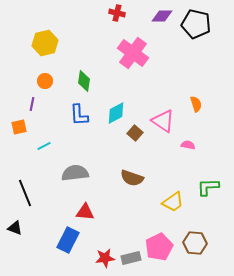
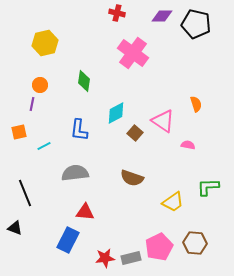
orange circle: moved 5 px left, 4 px down
blue L-shape: moved 15 px down; rotated 10 degrees clockwise
orange square: moved 5 px down
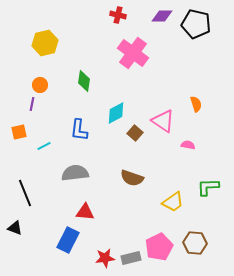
red cross: moved 1 px right, 2 px down
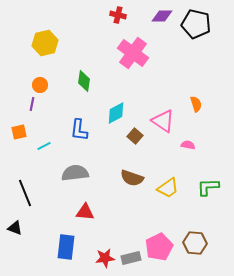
brown square: moved 3 px down
yellow trapezoid: moved 5 px left, 14 px up
blue rectangle: moved 2 px left, 7 px down; rotated 20 degrees counterclockwise
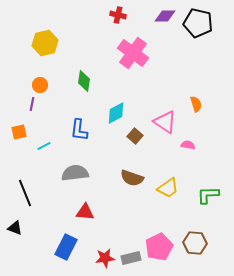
purple diamond: moved 3 px right
black pentagon: moved 2 px right, 1 px up
pink triangle: moved 2 px right, 1 px down
green L-shape: moved 8 px down
blue rectangle: rotated 20 degrees clockwise
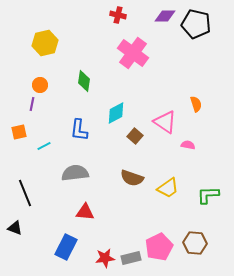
black pentagon: moved 2 px left, 1 px down
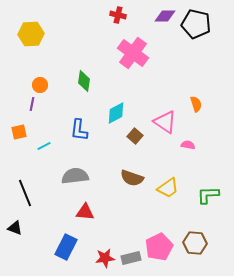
yellow hexagon: moved 14 px left, 9 px up; rotated 10 degrees clockwise
gray semicircle: moved 3 px down
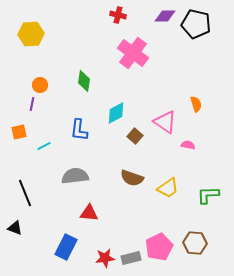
red triangle: moved 4 px right, 1 px down
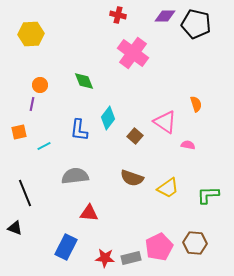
green diamond: rotated 30 degrees counterclockwise
cyan diamond: moved 8 px left, 5 px down; rotated 25 degrees counterclockwise
red star: rotated 12 degrees clockwise
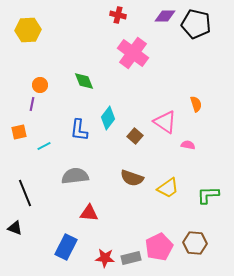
yellow hexagon: moved 3 px left, 4 px up
